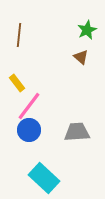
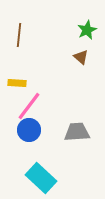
yellow rectangle: rotated 48 degrees counterclockwise
cyan rectangle: moved 3 px left
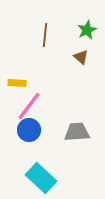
brown line: moved 26 px right
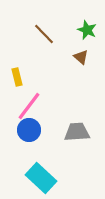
green star: rotated 24 degrees counterclockwise
brown line: moved 1 px left, 1 px up; rotated 50 degrees counterclockwise
yellow rectangle: moved 6 px up; rotated 72 degrees clockwise
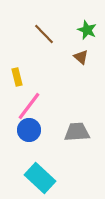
cyan rectangle: moved 1 px left
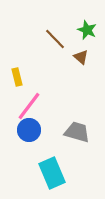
brown line: moved 11 px right, 5 px down
gray trapezoid: rotated 20 degrees clockwise
cyan rectangle: moved 12 px right, 5 px up; rotated 24 degrees clockwise
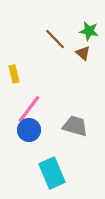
green star: moved 2 px right, 1 px down; rotated 12 degrees counterclockwise
brown triangle: moved 2 px right, 4 px up
yellow rectangle: moved 3 px left, 3 px up
pink line: moved 3 px down
gray trapezoid: moved 2 px left, 6 px up
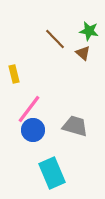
blue circle: moved 4 px right
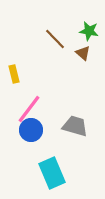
blue circle: moved 2 px left
